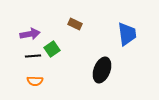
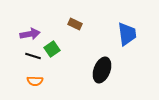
black line: rotated 21 degrees clockwise
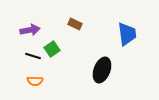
purple arrow: moved 4 px up
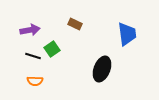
black ellipse: moved 1 px up
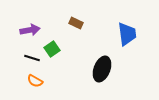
brown rectangle: moved 1 px right, 1 px up
black line: moved 1 px left, 2 px down
orange semicircle: rotated 28 degrees clockwise
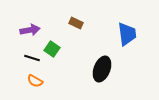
green square: rotated 21 degrees counterclockwise
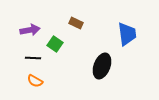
green square: moved 3 px right, 5 px up
black line: moved 1 px right; rotated 14 degrees counterclockwise
black ellipse: moved 3 px up
